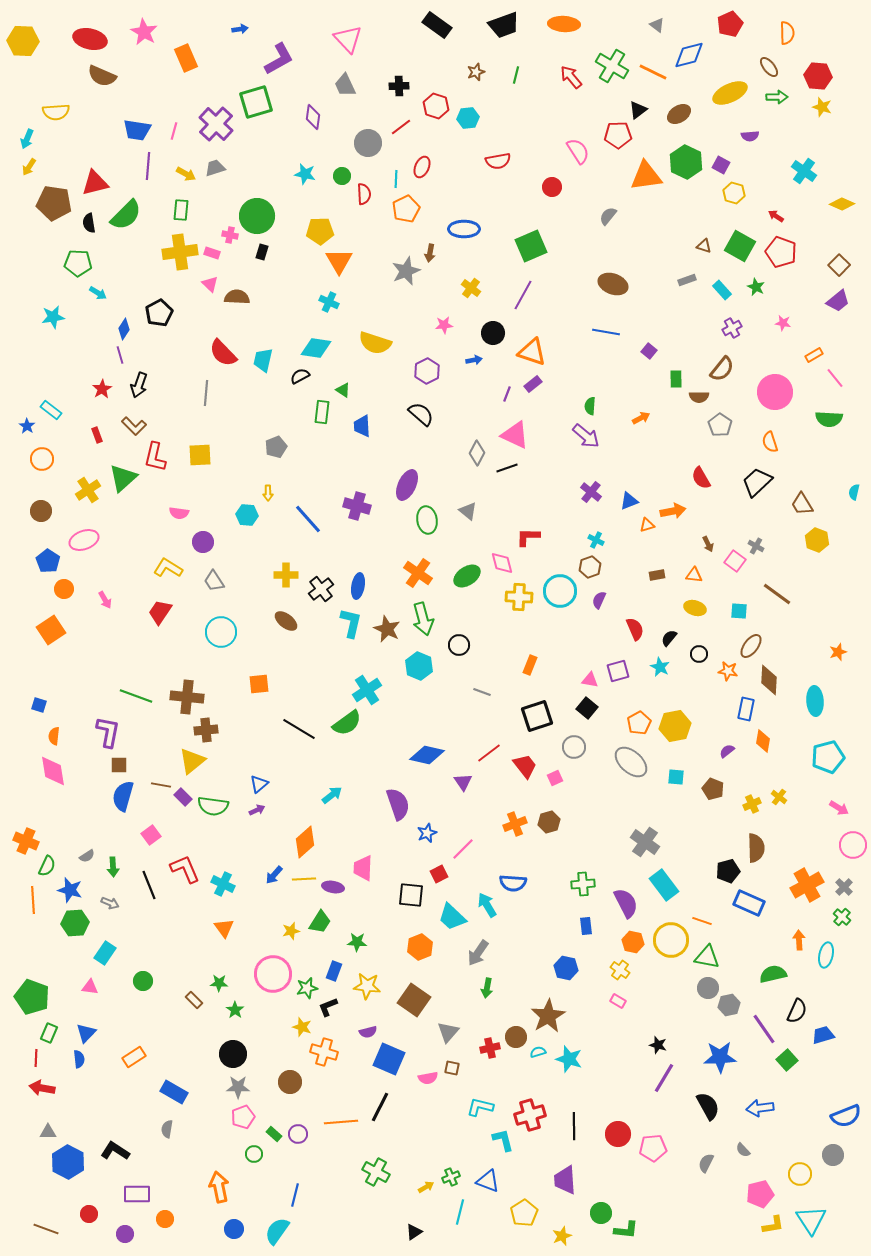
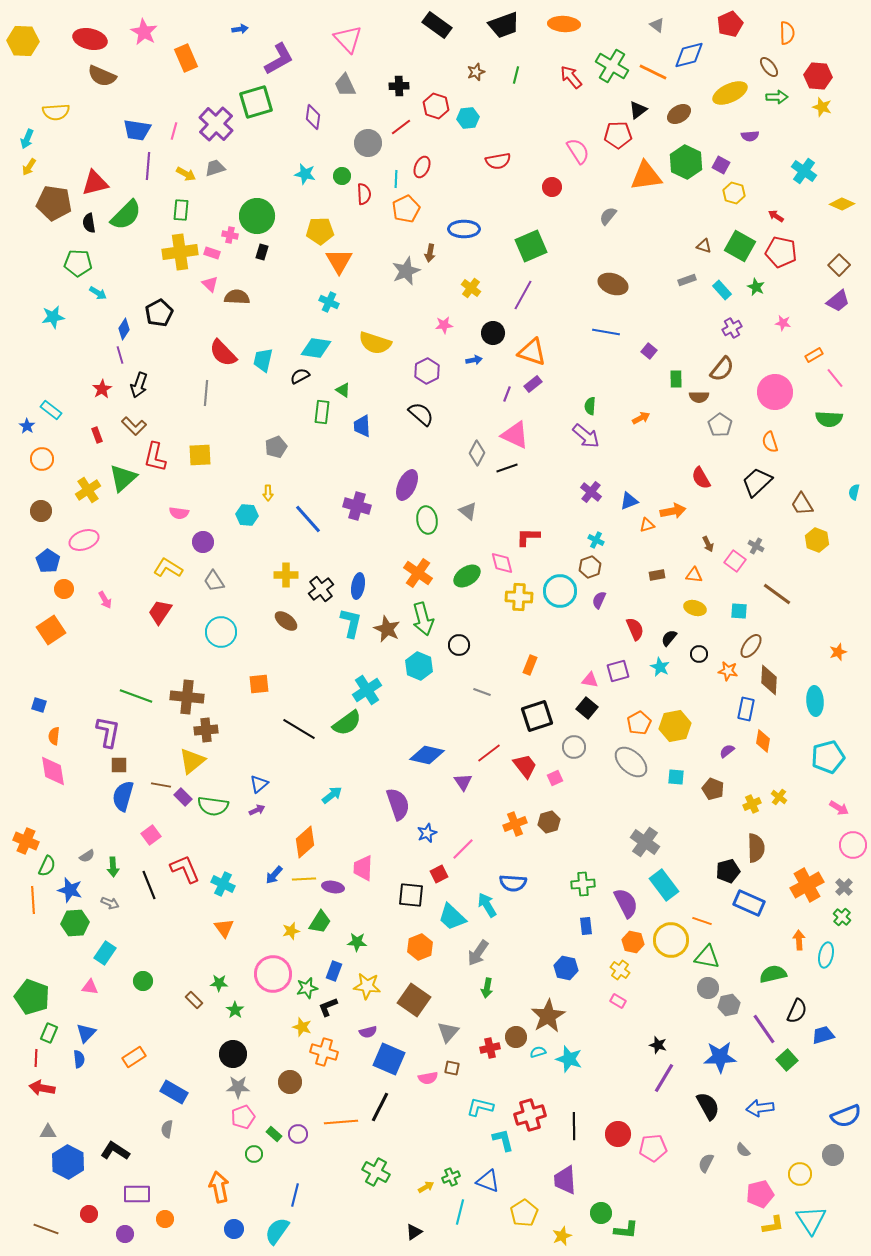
red pentagon at (781, 252): rotated 8 degrees counterclockwise
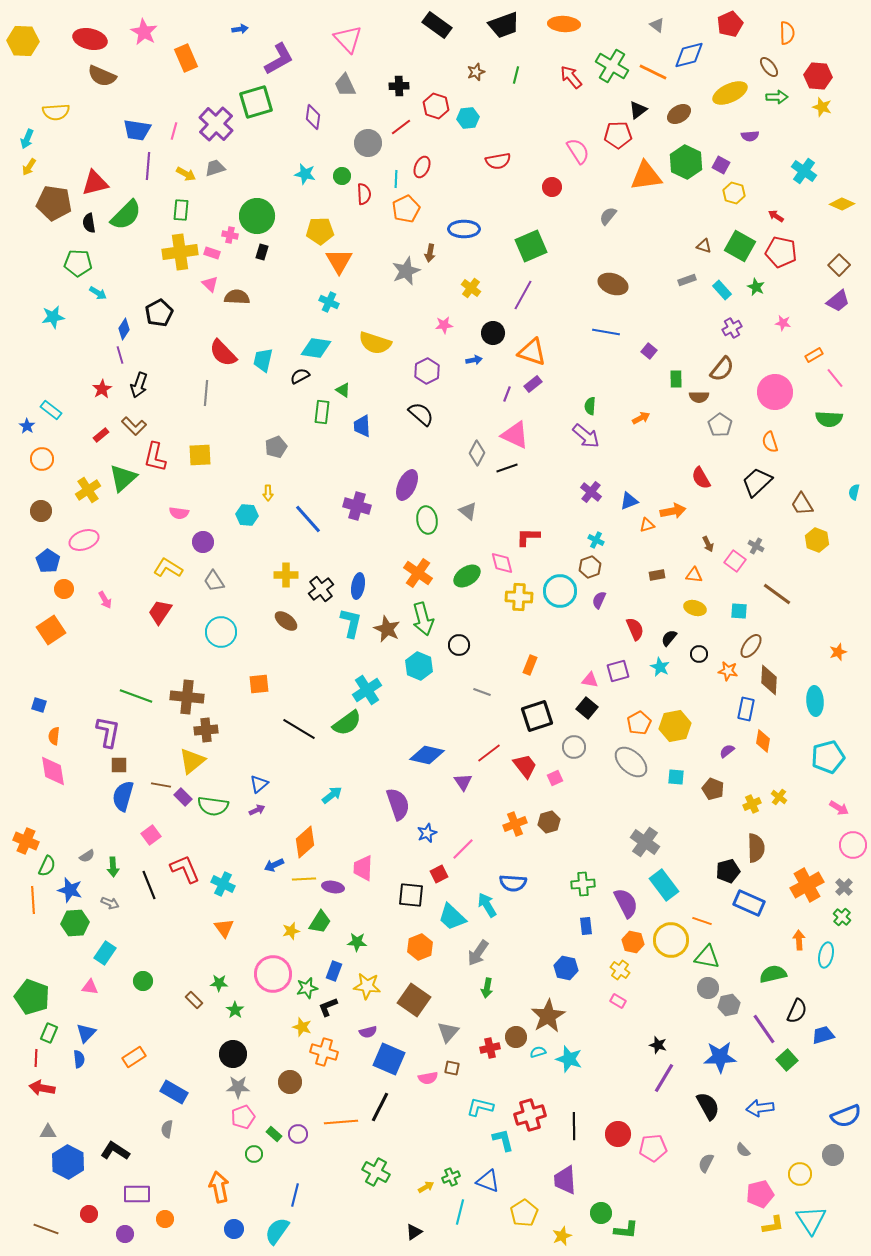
red rectangle at (97, 435): moved 4 px right; rotated 70 degrees clockwise
blue arrow at (274, 875): moved 10 px up; rotated 24 degrees clockwise
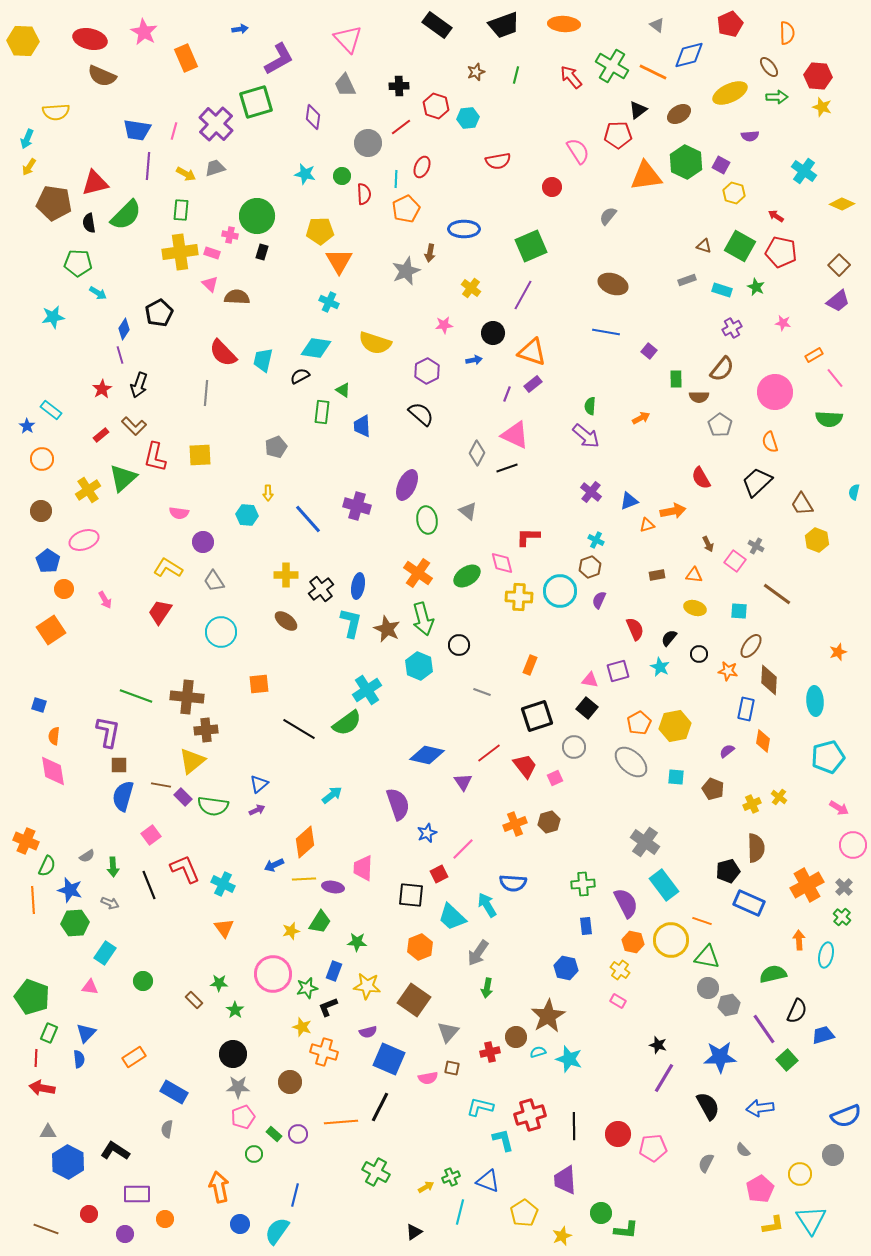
cyan rectangle at (722, 290): rotated 30 degrees counterclockwise
red cross at (490, 1048): moved 4 px down
pink pentagon at (760, 1194): moved 5 px up; rotated 16 degrees counterclockwise
blue circle at (234, 1229): moved 6 px right, 5 px up
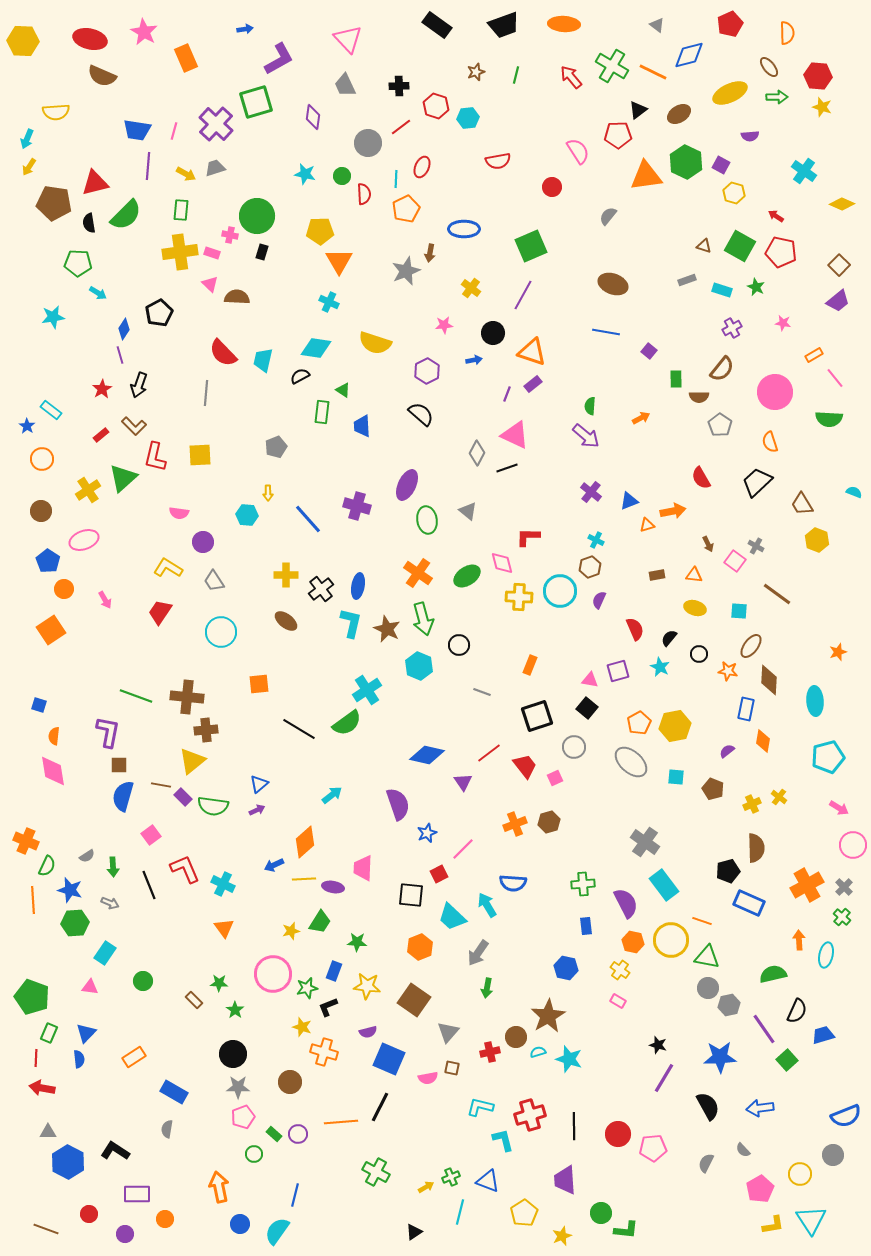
blue arrow at (240, 29): moved 5 px right
cyan semicircle at (854, 492): rotated 98 degrees clockwise
